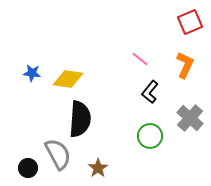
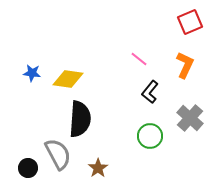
pink line: moved 1 px left
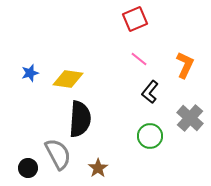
red square: moved 55 px left, 3 px up
blue star: moved 2 px left; rotated 24 degrees counterclockwise
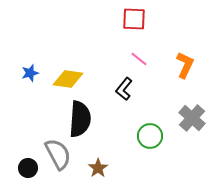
red square: moved 1 px left; rotated 25 degrees clockwise
black L-shape: moved 26 px left, 3 px up
gray cross: moved 2 px right
